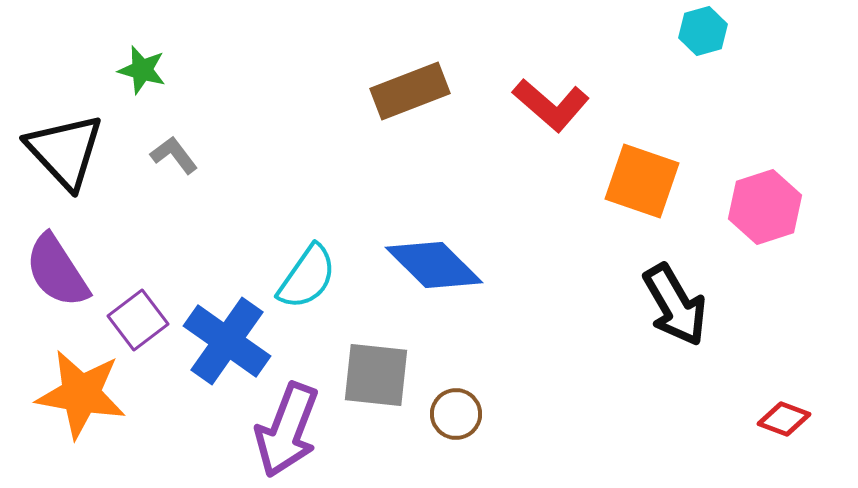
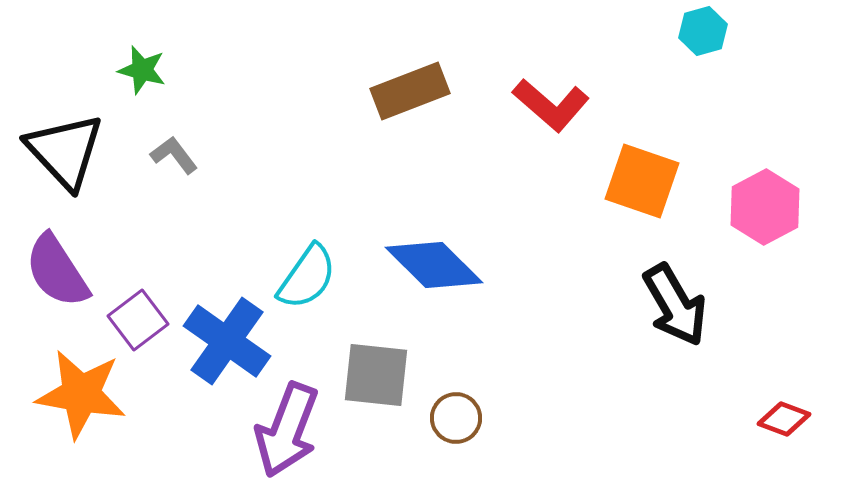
pink hexagon: rotated 10 degrees counterclockwise
brown circle: moved 4 px down
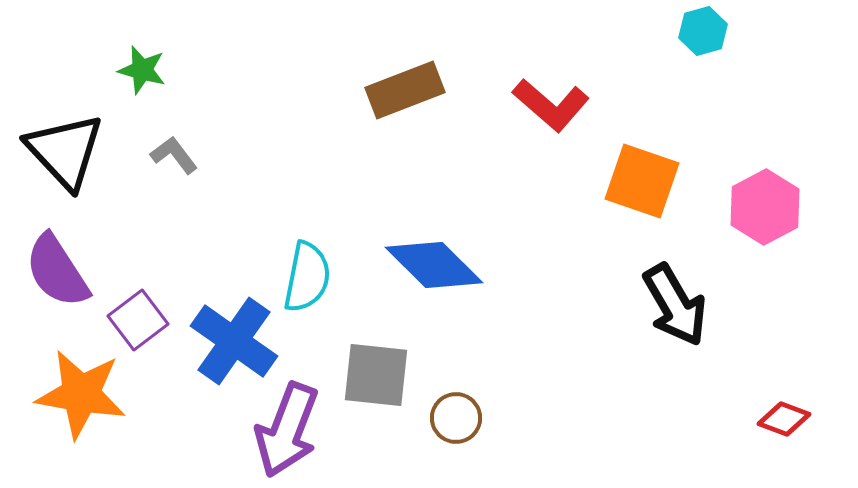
brown rectangle: moved 5 px left, 1 px up
cyan semicircle: rotated 24 degrees counterclockwise
blue cross: moved 7 px right
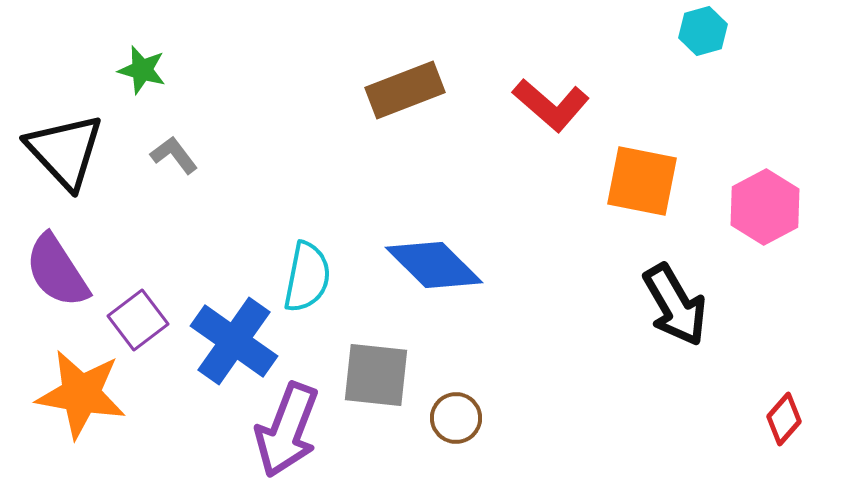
orange square: rotated 8 degrees counterclockwise
red diamond: rotated 69 degrees counterclockwise
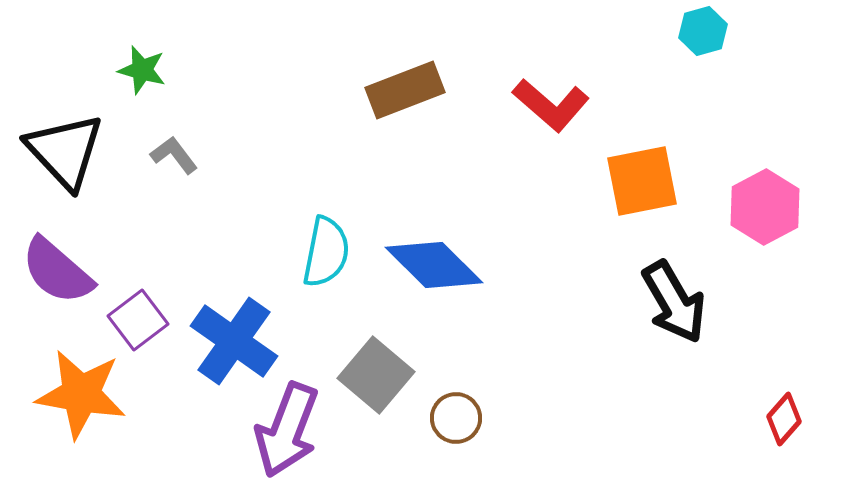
orange square: rotated 22 degrees counterclockwise
purple semicircle: rotated 16 degrees counterclockwise
cyan semicircle: moved 19 px right, 25 px up
black arrow: moved 1 px left, 3 px up
gray square: rotated 34 degrees clockwise
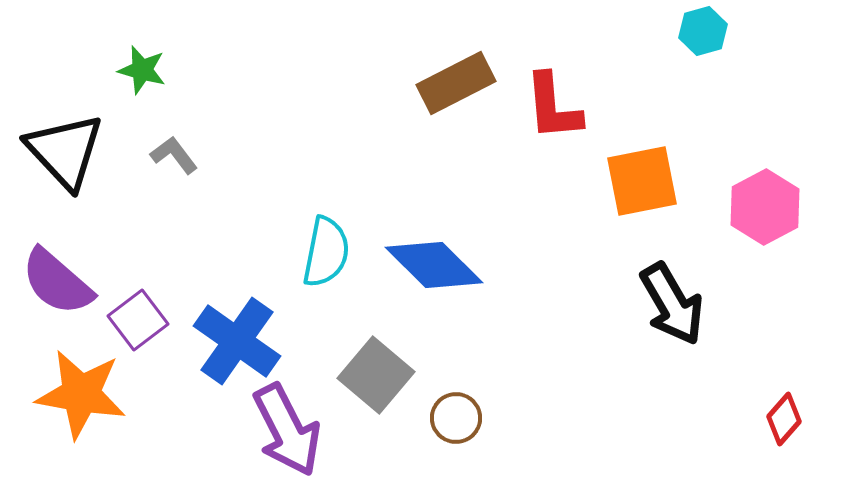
brown rectangle: moved 51 px right, 7 px up; rotated 6 degrees counterclockwise
red L-shape: moved 2 px right, 2 px down; rotated 44 degrees clockwise
purple semicircle: moved 11 px down
black arrow: moved 2 px left, 2 px down
blue cross: moved 3 px right
purple arrow: rotated 48 degrees counterclockwise
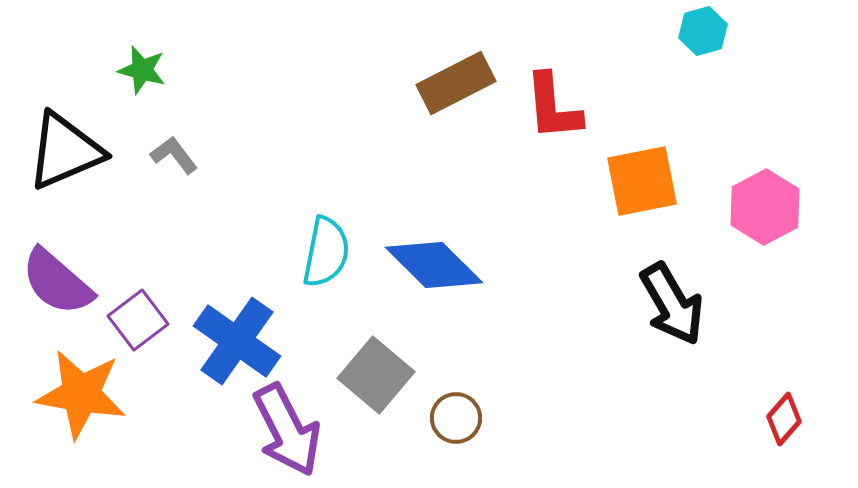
black triangle: rotated 50 degrees clockwise
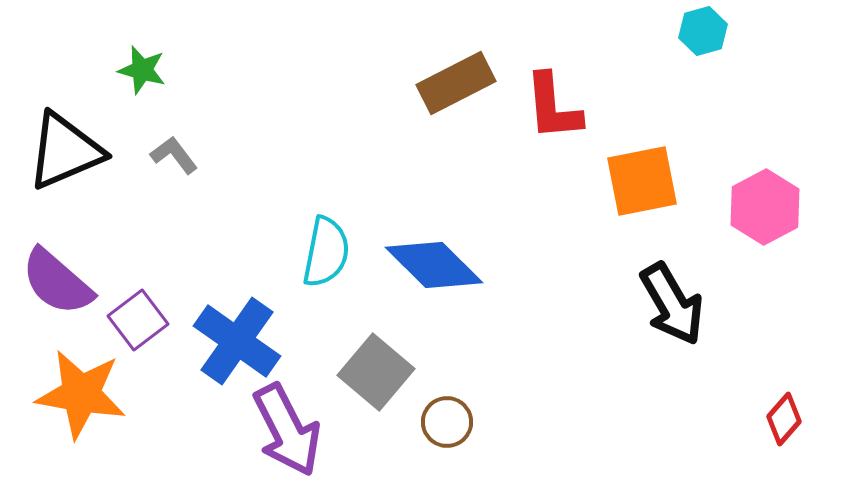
gray square: moved 3 px up
brown circle: moved 9 px left, 4 px down
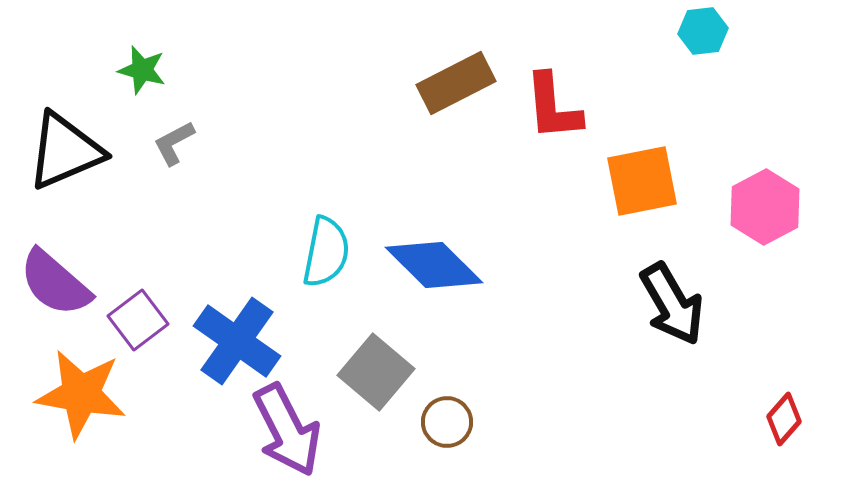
cyan hexagon: rotated 9 degrees clockwise
gray L-shape: moved 12 px up; rotated 81 degrees counterclockwise
purple semicircle: moved 2 px left, 1 px down
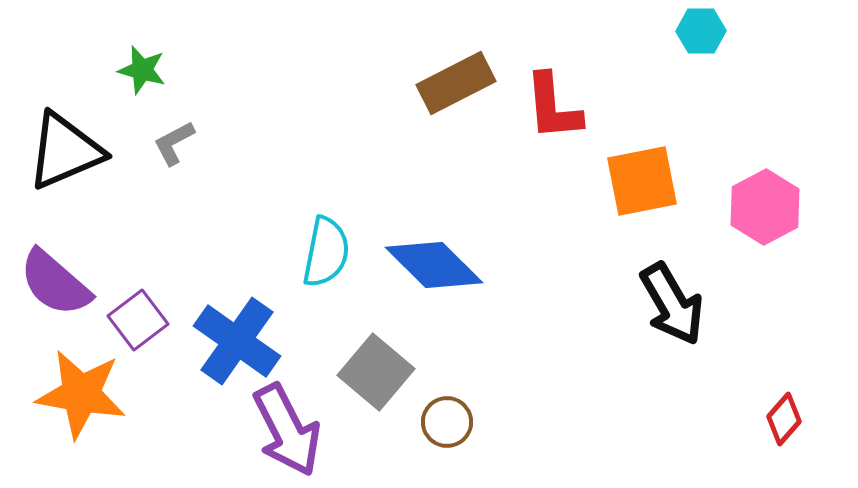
cyan hexagon: moved 2 px left; rotated 6 degrees clockwise
